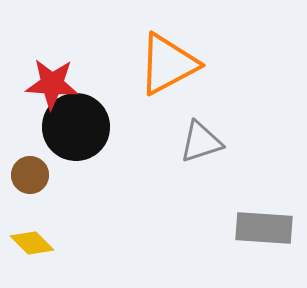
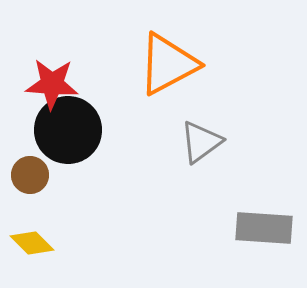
black circle: moved 8 px left, 3 px down
gray triangle: rotated 18 degrees counterclockwise
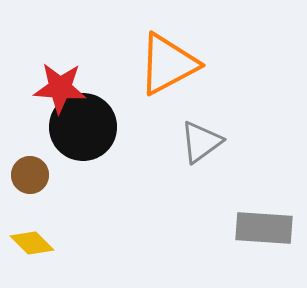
red star: moved 8 px right, 4 px down
black circle: moved 15 px right, 3 px up
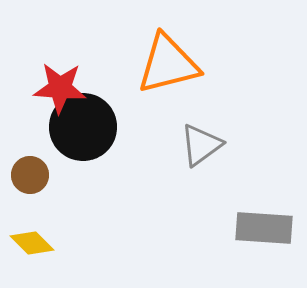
orange triangle: rotated 14 degrees clockwise
gray triangle: moved 3 px down
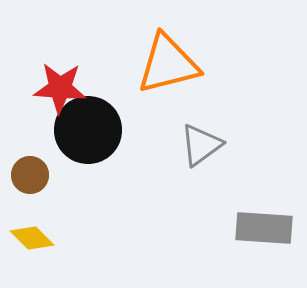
black circle: moved 5 px right, 3 px down
yellow diamond: moved 5 px up
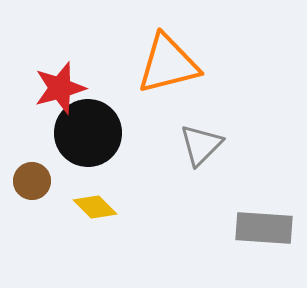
red star: rotated 20 degrees counterclockwise
black circle: moved 3 px down
gray triangle: rotated 9 degrees counterclockwise
brown circle: moved 2 px right, 6 px down
yellow diamond: moved 63 px right, 31 px up
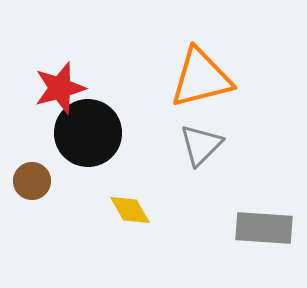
orange triangle: moved 33 px right, 14 px down
yellow diamond: moved 35 px right, 3 px down; rotated 15 degrees clockwise
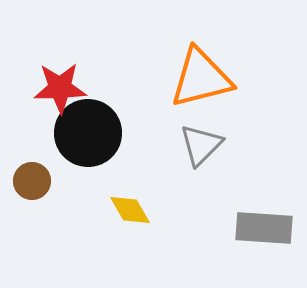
red star: rotated 14 degrees clockwise
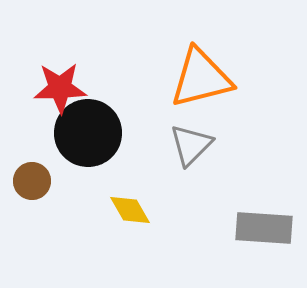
gray triangle: moved 10 px left
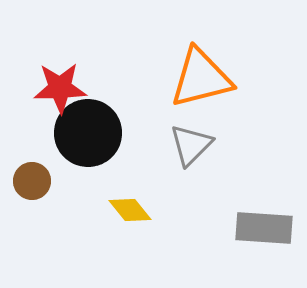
yellow diamond: rotated 9 degrees counterclockwise
